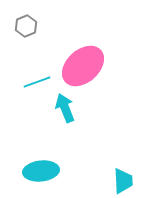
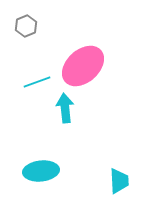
cyan arrow: rotated 16 degrees clockwise
cyan trapezoid: moved 4 px left
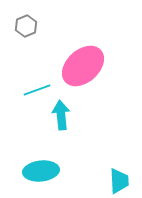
cyan line: moved 8 px down
cyan arrow: moved 4 px left, 7 px down
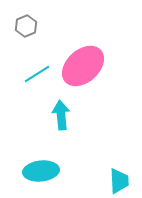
cyan line: moved 16 px up; rotated 12 degrees counterclockwise
